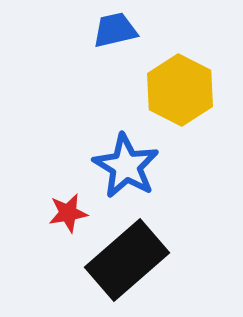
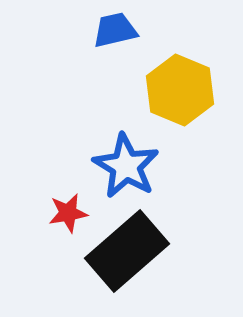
yellow hexagon: rotated 4 degrees counterclockwise
black rectangle: moved 9 px up
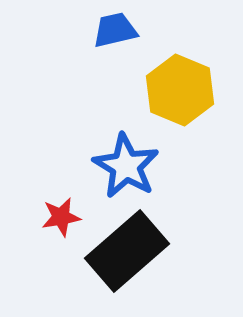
red star: moved 7 px left, 4 px down
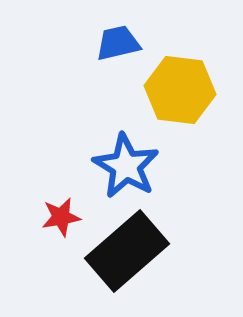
blue trapezoid: moved 3 px right, 13 px down
yellow hexagon: rotated 16 degrees counterclockwise
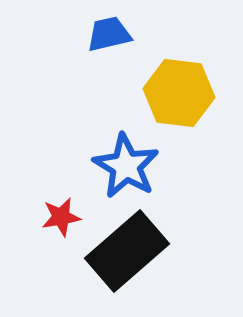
blue trapezoid: moved 9 px left, 9 px up
yellow hexagon: moved 1 px left, 3 px down
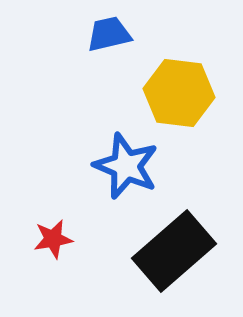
blue star: rotated 8 degrees counterclockwise
red star: moved 8 px left, 22 px down
black rectangle: moved 47 px right
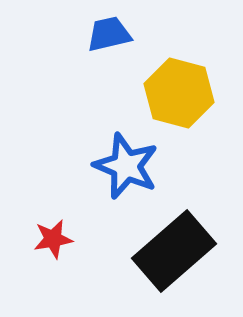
yellow hexagon: rotated 8 degrees clockwise
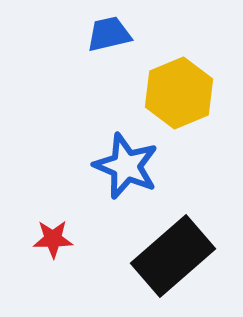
yellow hexagon: rotated 22 degrees clockwise
red star: rotated 9 degrees clockwise
black rectangle: moved 1 px left, 5 px down
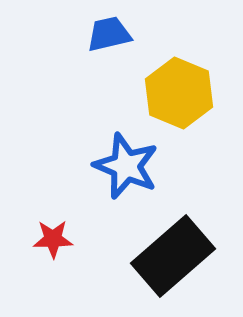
yellow hexagon: rotated 14 degrees counterclockwise
